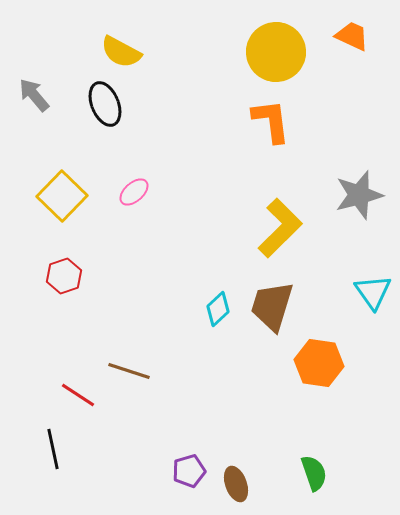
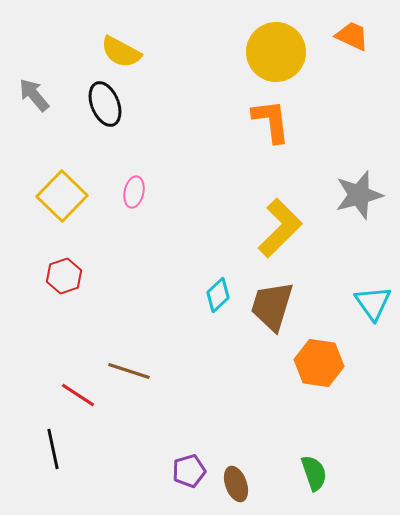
pink ellipse: rotated 36 degrees counterclockwise
cyan triangle: moved 11 px down
cyan diamond: moved 14 px up
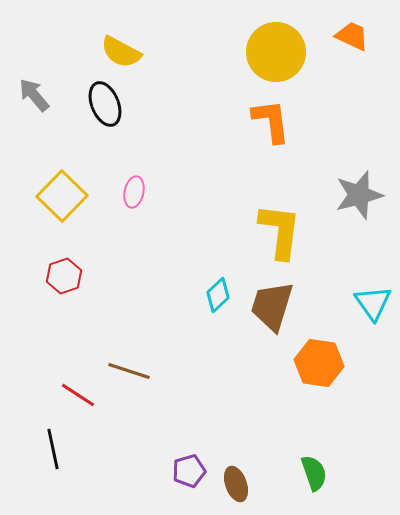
yellow L-shape: moved 3 px down; rotated 38 degrees counterclockwise
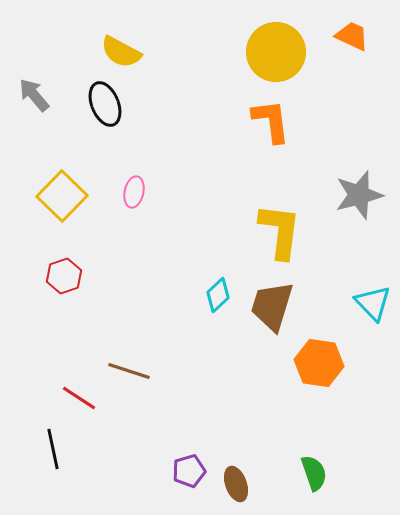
cyan triangle: rotated 9 degrees counterclockwise
red line: moved 1 px right, 3 px down
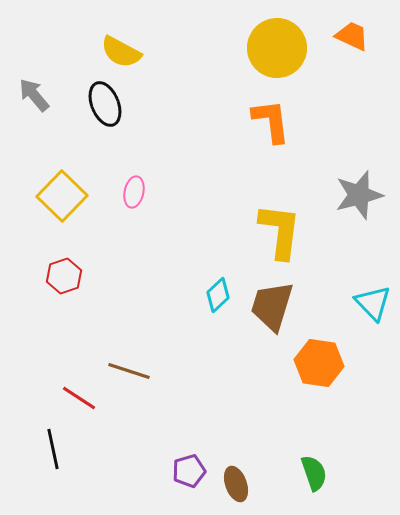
yellow circle: moved 1 px right, 4 px up
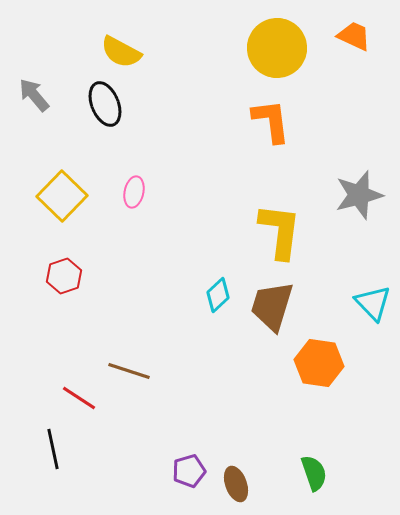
orange trapezoid: moved 2 px right
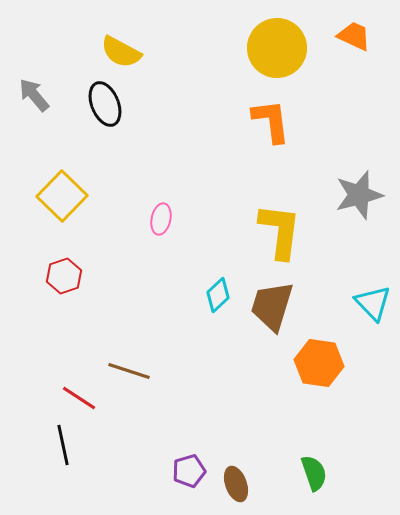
pink ellipse: moved 27 px right, 27 px down
black line: moved 10 px right, 4 px up
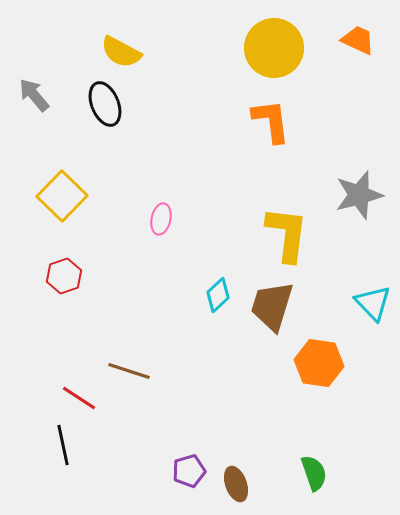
orange trapezoid: moved 4 px right, 4 px down
yellow circle: moved 3 px left
yellow L-shape: moved 7 px right, 3 px down
